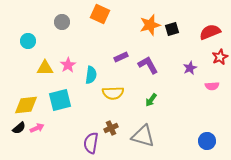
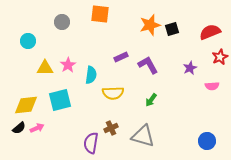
orange square: rotated 18 degrees counterclockwise
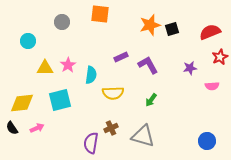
purple star: rotated 16 degrees clockwise
yellow diamond: moved 4 px left, 2 px up
black semicircle: moved 7 px left; rotated 96 degrees clockwise
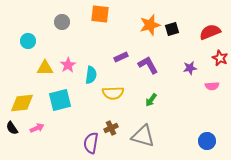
red star: moved 1 px down; rotated 21 degrees counterclockwise
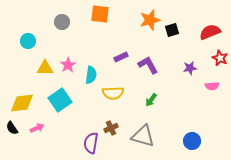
orange star: moved 5 px up
black square: moved 1 px down
cyan square: rotated 20 degrees counterclockwise
blue circle: moved 15 px left
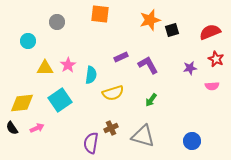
gray circle: moved 5 px left
red star: moved 4 px left, 1 px down
yellow semicircle: rotated 15 degrees counterclockwise
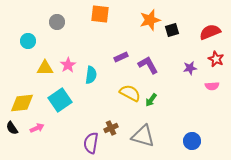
yellow semicircle: moved 17 px right; rotated 135 degrees counterclockwise
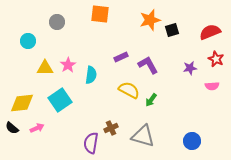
yellow semicircle: moved 1 px left, 3 px up
black semicircle: rotated 16 degrees counterclockwise
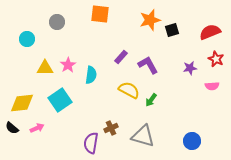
cyan circle: moved 1 px left, 2 px up
purple rectangle: rotated 24 degrees counterclockwise
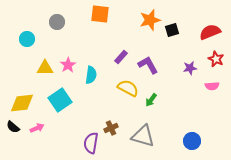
yellow semicircle: moved 1 px left, 2 px up
black semicircle: moved 1 px right, 1 px up
